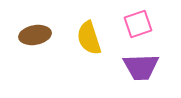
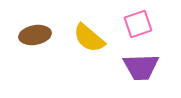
yellow semicircle: rotated 32 degrees counterclockwise
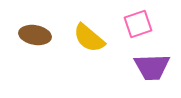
brown ellipse: rotated 20 degrees clockwise
purple trapezoid: moved 11 px right
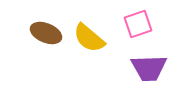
brown ellipse: moved 11 px right, 2 px up; rotated 12 degrees clockwise
purple trapezoid: moved 3 px left, 1 px down
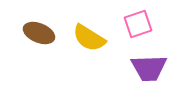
brown ellipse: moved 7 px left
yellow semicircle: rotated 8 degrees counterclockwise
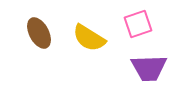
brown ellipse: rotated 40 degrees clockwise
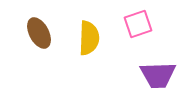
yellow semicircle: rotated 120 degrees counterclockwise
purple trapezoid: moved 9 px right, 7 px down
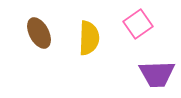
pink square: rotated 16 degrees counterclockwise
purple trapezoid: moved 1 px left, 1 px up
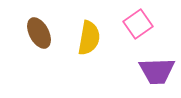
yellow semicircle: rotated 8 degrees clockwise
purple trapezoid: moved 3 px up
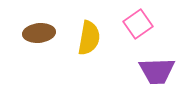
brown ellipse: rotated 68 degrees counterclockwise
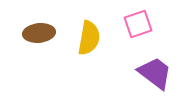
pink square: rotated 16 degrees clockwise
purple trapezoid: moved 2 px left, 2 px down; rotated 141 degrees counterclockwise
